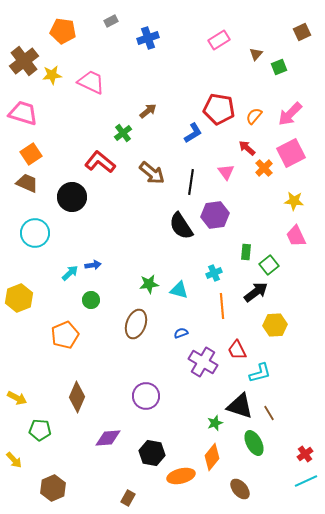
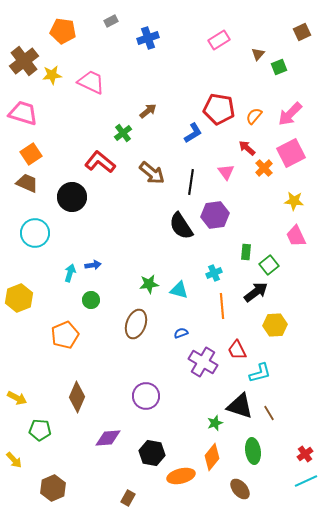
brown triangle at (256, 54): moved 2 px right
cyan arrow at (70, 273): rotated 30 degrees counterclockwise
green ellipse at (254, 443): moved 1 px left, 8 px down; rotated 20 degrees clockwise
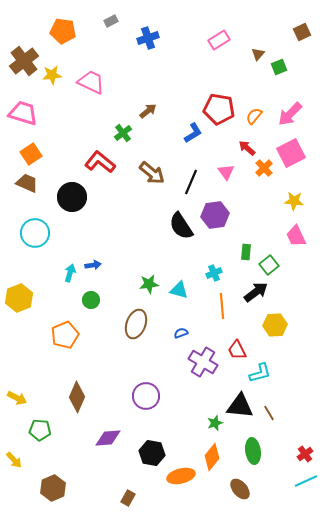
black line at (191, 182): rotated 15 degrees clockwise
black triangle at (240, 406): rotated 12 degrees counterclockwise
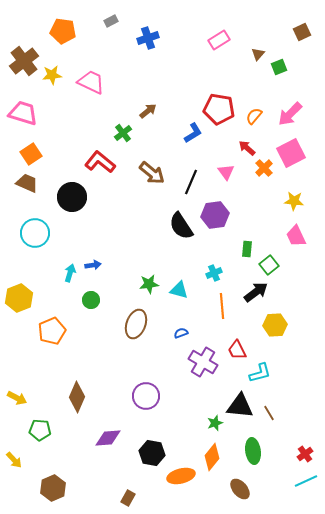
green rectangle at (246, 252): moved 1 px right, 3 px up
orange pentagon at (65, 335): moved 13 px left, 4 px up
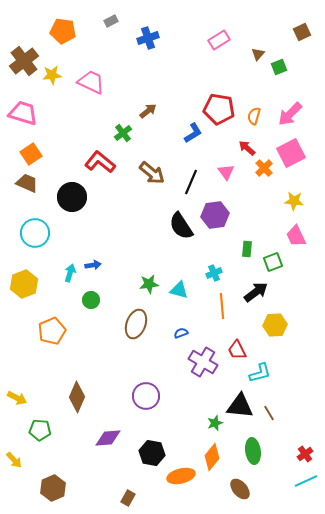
orange semicircle at (254, 116): rotated 24 degrees counterclockwise
green square at (269, 265): moved 4 px right, 3 px up; rotated 18 degrees clockwise
yellow hexagon at (19, 298): moved 5 px right, 14 px up
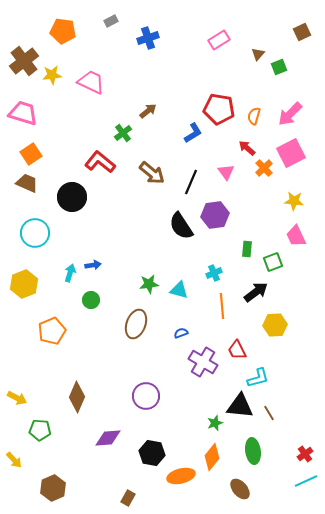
cyan L-shape at (260, 373): moved 2 px left, 5 px down
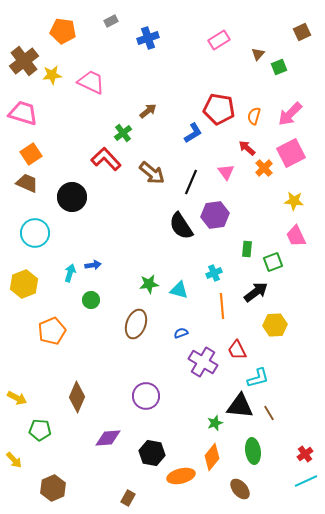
red L-shape at (100, 162): moved 6 px right, 3 px up; rotated 8 degrees clockwise
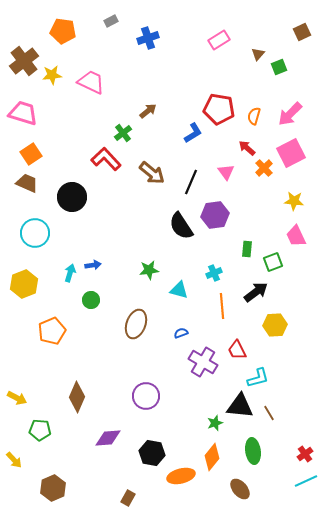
green star at (149, 284): moved 14 px up
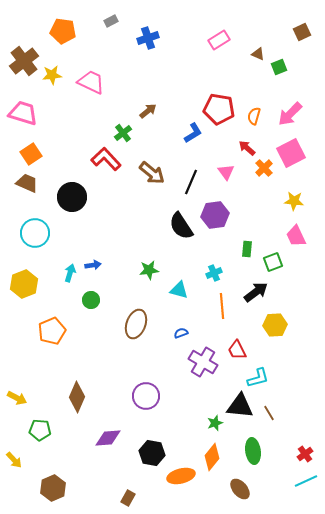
brown triangle at (258, 54): rotated 48 degrees counterclockwise
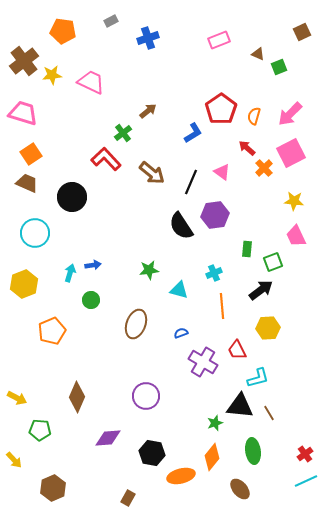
pink rectangle at (219, 40): rotated 10 degrees clockwise
red pentagon at (219, 109): moved 2 px right; rotated 28 degrees clockwise
pink triangle at (226, 172): moved 4 px left; rotated 18 degrees counterclockwise
black arrow at (256, 292): moved 5 px right, 2 px up
yellow hexagon at (275, 325): moved 7 px left, 3 px down
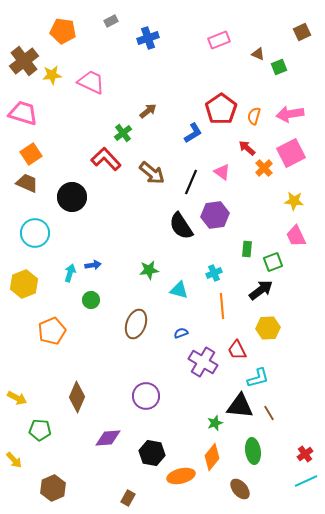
pink arrow at (290, 114): rotated 36 degrees clockwise
